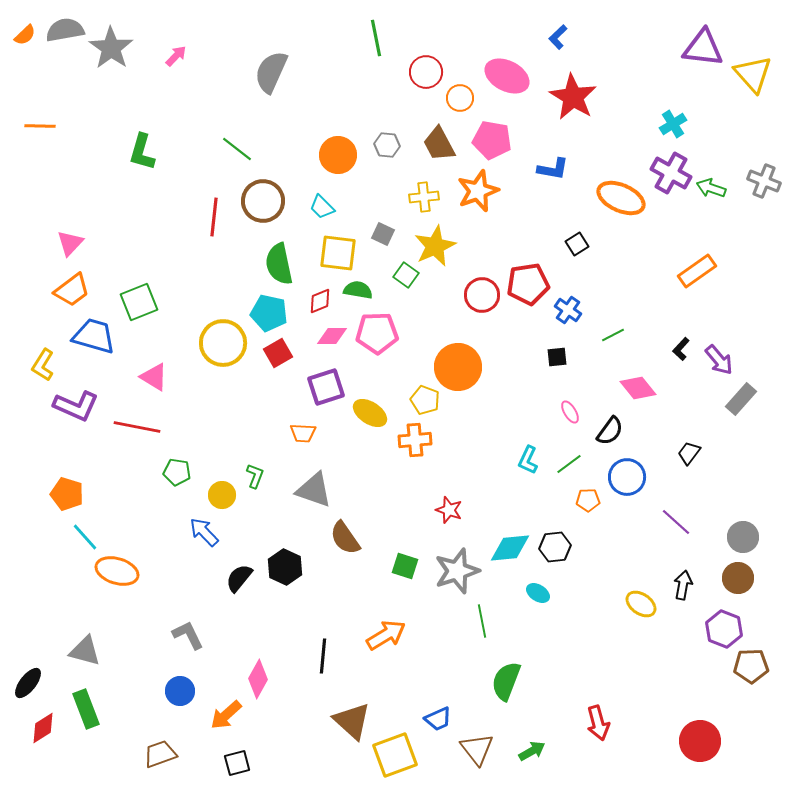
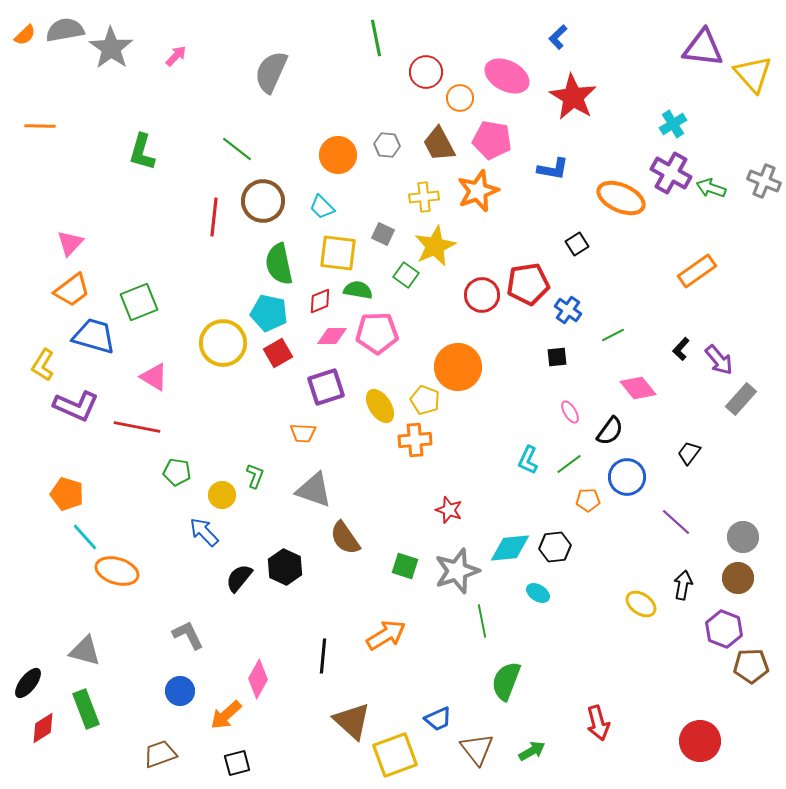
yellow ellipse at (370, 413): moved 10 px right, 7 px up; rotated 24 degrees clockwise
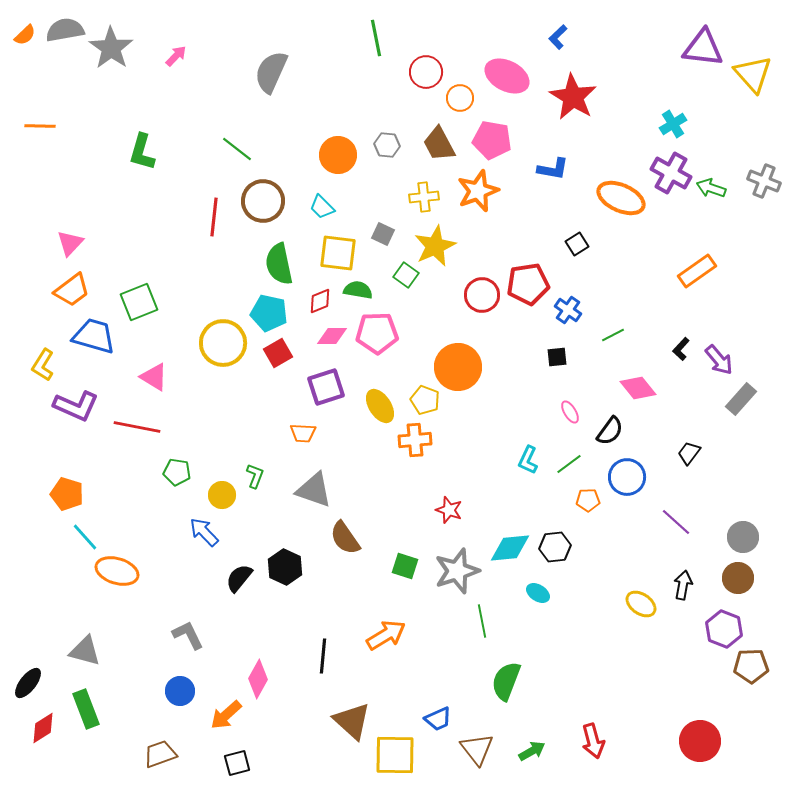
red arrow at (598, 723): moved 5 px left, 18 px down
yellow square at (395, 755): rotated 21 degrees clockwise
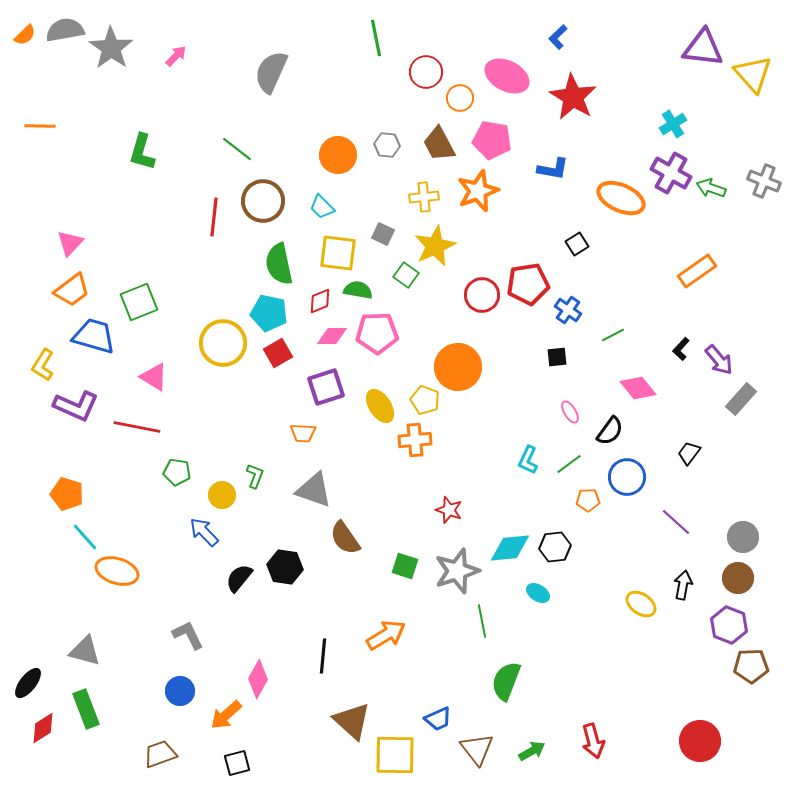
black hexagon at (285, 567): rotated 16 degrees counterclockwise
purple hexagon at (724, 629): moved 5 px right, 4 px up
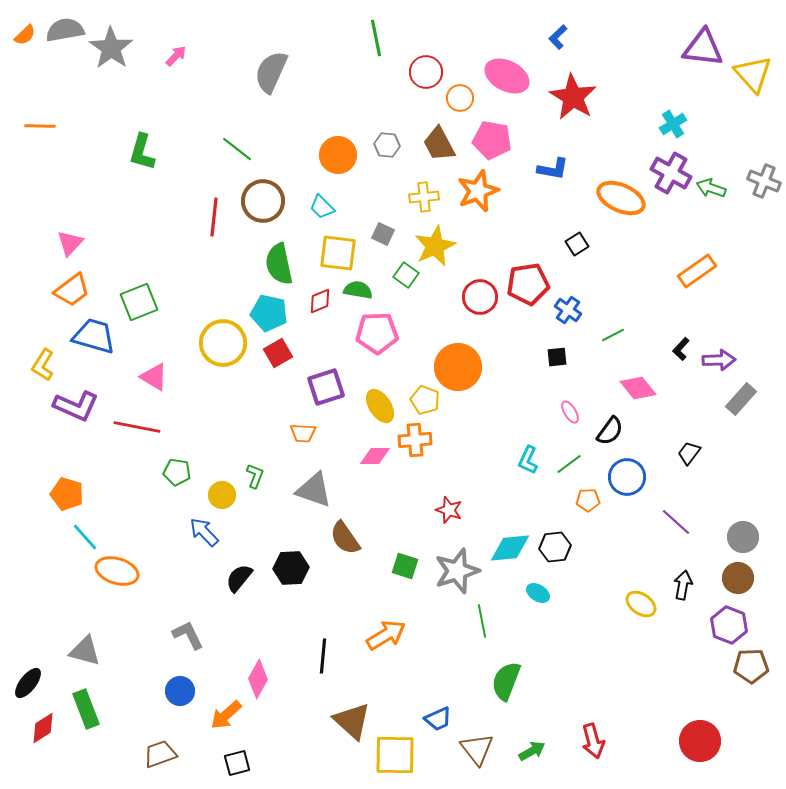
red circle at (482, 295): moved 2 px left, 2 px down
pink diamond at (332, 336): moved 43 px right, 120 px down
purple arrow at (719, 360): rotated 52 degrees counterclockwise
black hexagon at (285, 567): moved 6 px right, 1 px down; rotated 12 degrees counterclockwise
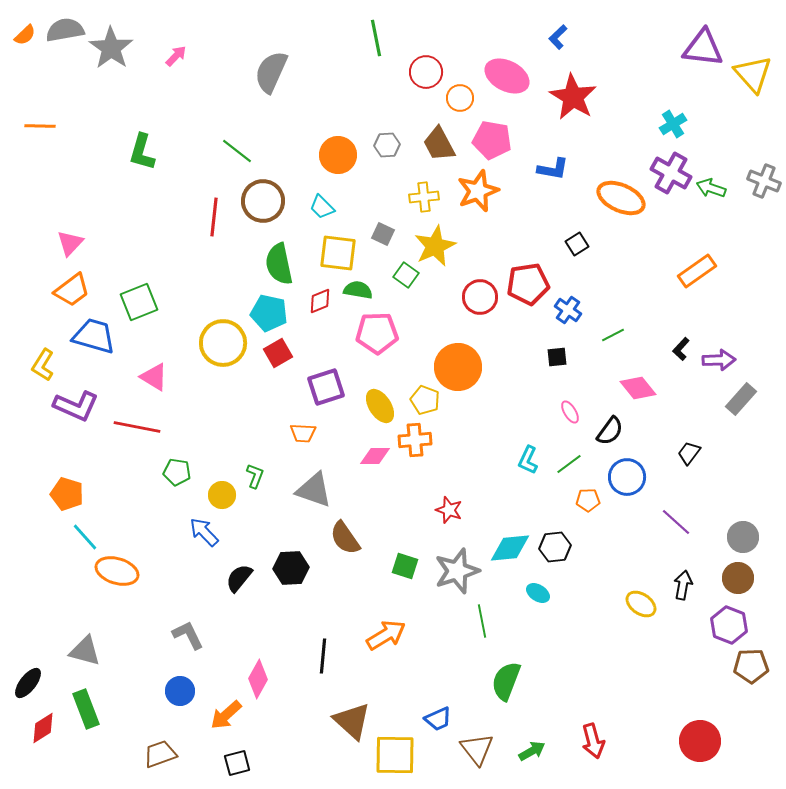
gray hexagon at (387, 145): rotated 10 degrees counterclockwise
green line at (237, 149): moved 2 px down
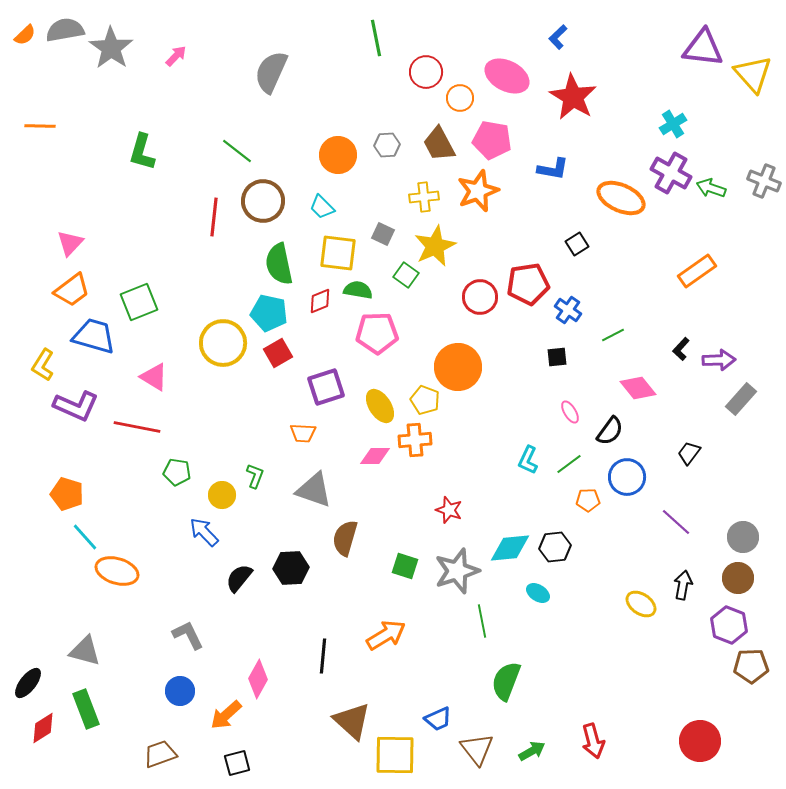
brown semicircle at (345, 538): rotated 51 degrees clockwise
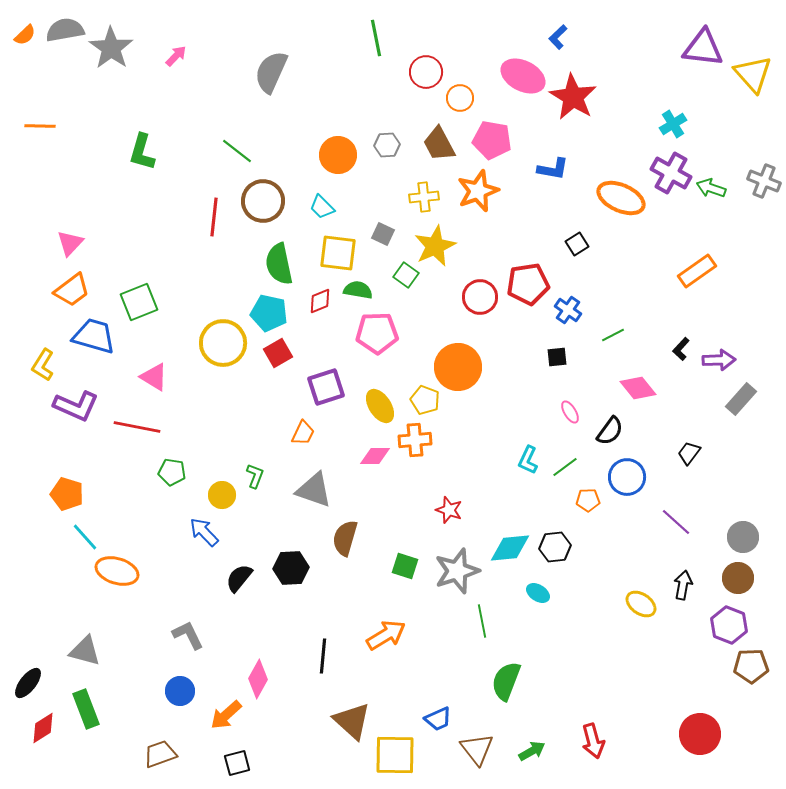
pink ellipse at (507, 76): moved 16 px right
orange trapezoid at (303, 433): rotated 68 degrees counterclockwise
green line at (569, 464): moved 4 px left, 3 px down
green pentagon at (177, 472): moved 5 px left
red circle at (700, 741): moved 7 px up
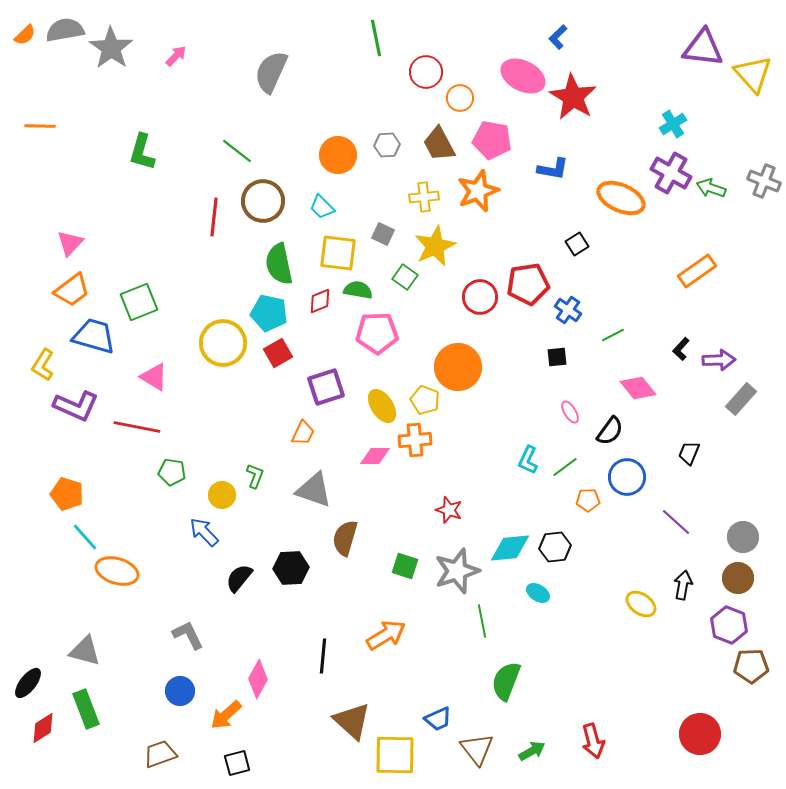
green square at (406, 275): moved 1 px left, 2 px down
yellow ellipse at (380, 406): moved 2 px right
black trapezoid at (689, 453): rotated 15 degrees counterclockwise
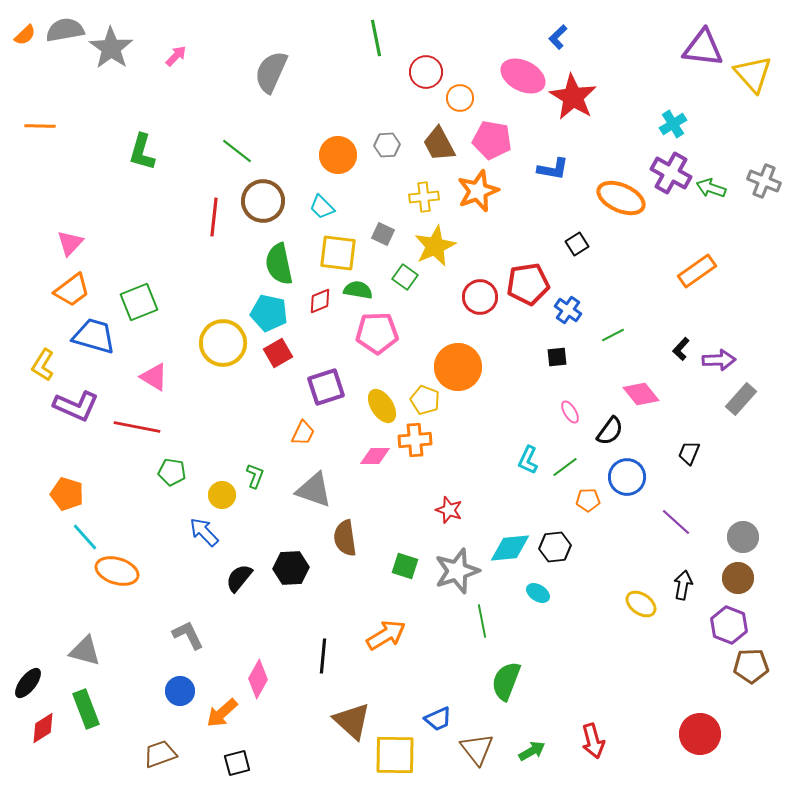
pink diamond at (638, 388): moved 3 px right, 6 px down
brown semicircle at (345, 538): rotated 24 degrees counterclockwise
orange arrow at (226, 715): moved 4 px left, 2 px up
